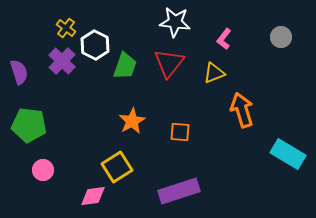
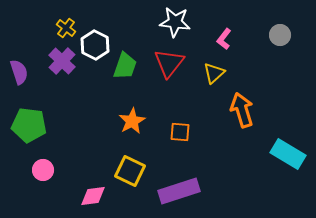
gray circle: moved 1 px left, 2 px up
yellow triangle: rotated 20 degrees counterclockwise
yellow square: moved 13 px right, 4 px down; rotated 32 degrees counterclockwise
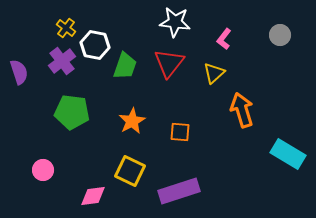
white hexagon: rotated 16 degrees counterclockwise
purple cross: rotated 8 degrees clockwise
green pentagon: moved 43 px right, 13 px up
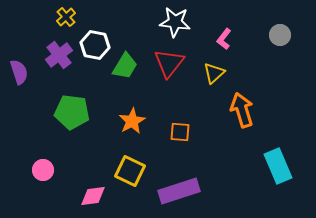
yellow cross: moved 11 px up; rotated 12 degrees clockwise
purple cross: moved 3 px left, 6 px up
green trapezoid: rotated 12 degrees clockwise
cyan rectangle: moved 10 px left, 12 px down; rotated 36 degrees clockwise
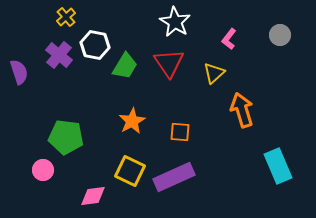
white star: rotated 24 degrees clockwise
pink L-shape: moved 5 px right
purple cross: rotated 12 degrees counterclockwise
red triangle: rotated 12 degrees counterclockwise
green pentagon: moved 6 px left, 25 px down
purple rectangle: moved 5 px left, 14 px up; rotated 6 degrees counterclockwise
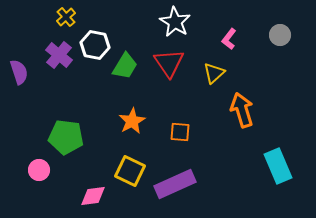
pink circle: moved 4 px left
purple rectangle: moved 1 px right, 7 px down
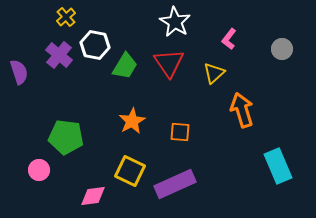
gray circle: moved 2 px right, 14 px down
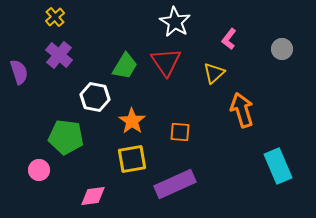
yellow cross: moved 11 px left
white hexagon: moved 52 px down
red triangle: moved 3 px left, 1 px up
orange star: rotated 8 degrees counterclockwise
yellow square: moved 2 px right, 12 px up; rotated 36 degrees counterclockwise
